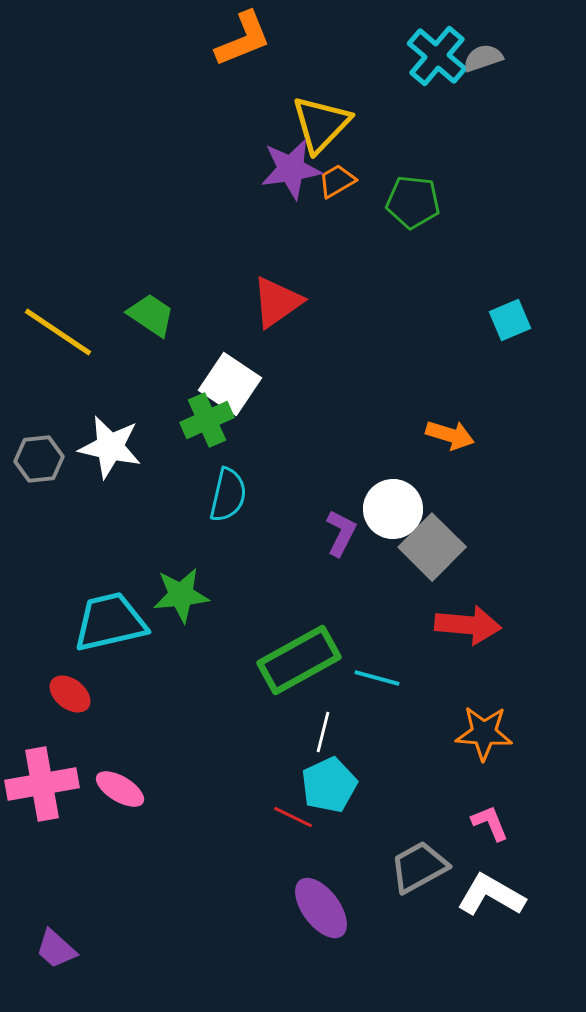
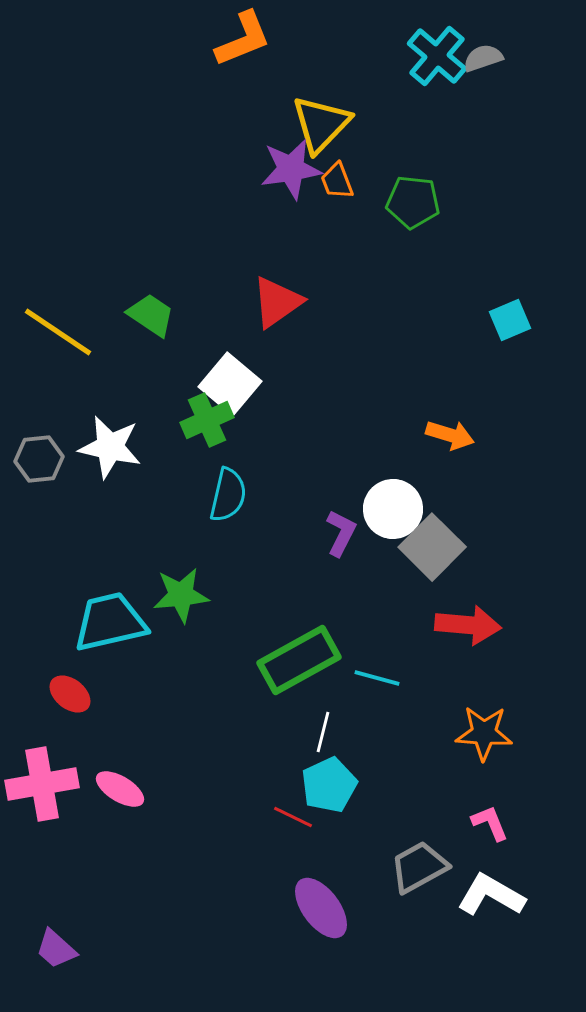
orange trapezoid: rotated 81 degrees counterclockwise
white square: rotated 6 degrees clockwise
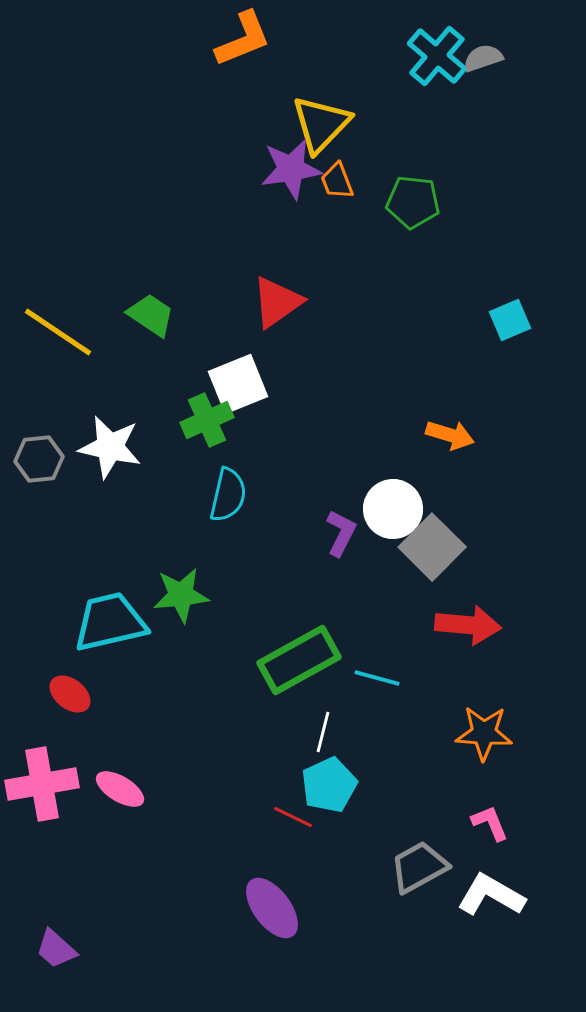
white square: moved 8 px right; rotated 28 degrees clockwise
purple ellipse: moved 49 px left
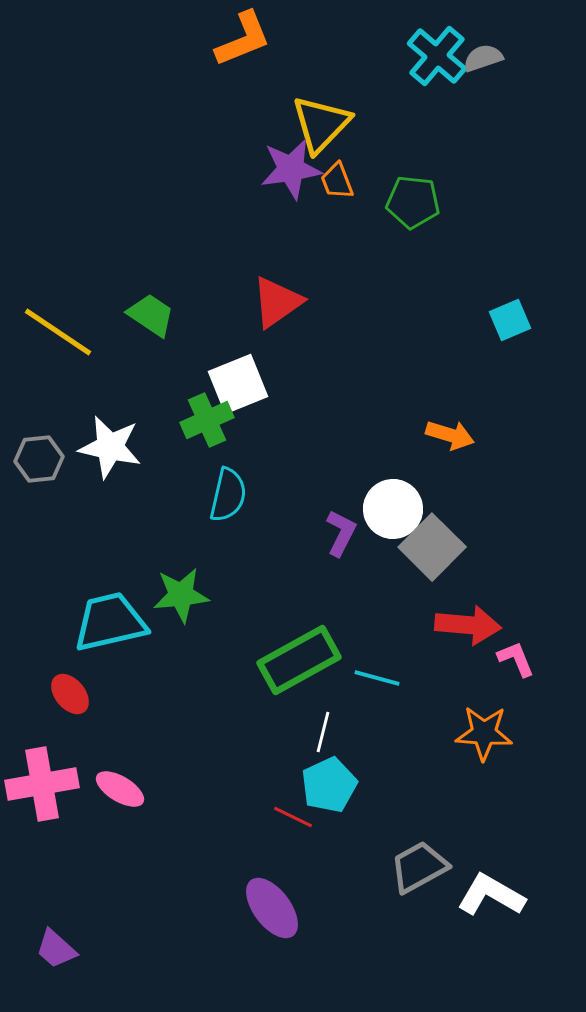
red ellipse: rotated 12 degrees clockwise
pink L-shape: moved 26 px right, 164 px up
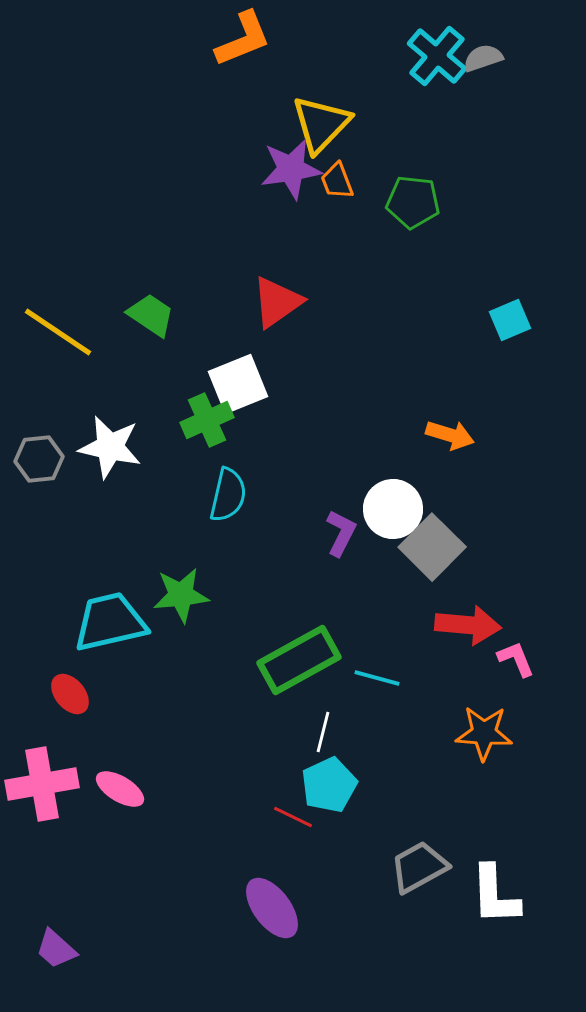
white L-shape: moved 4 px right; rotated 122 degrees counterclockwise
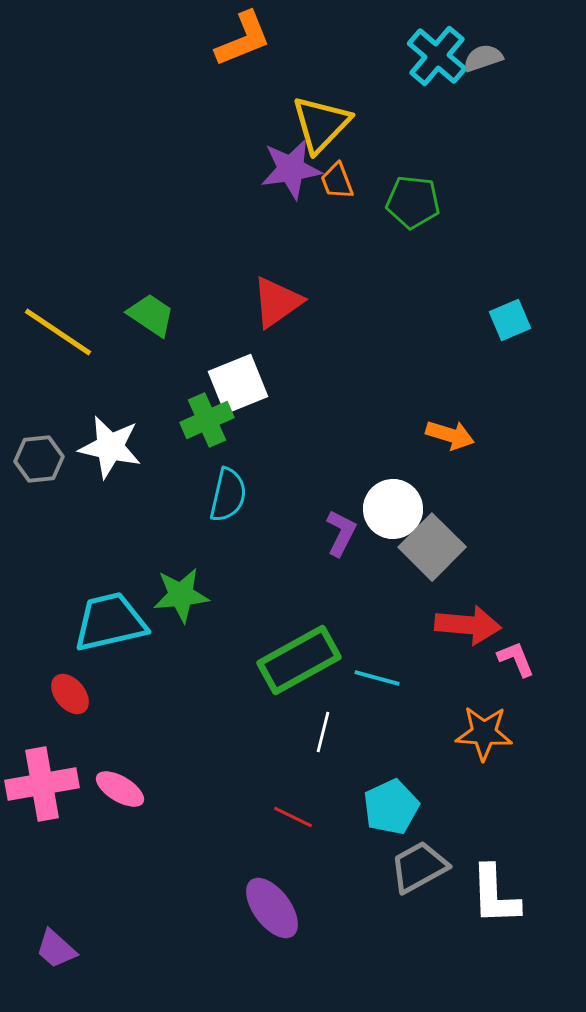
cyan pentagon: moved 62 px right, 22 px down
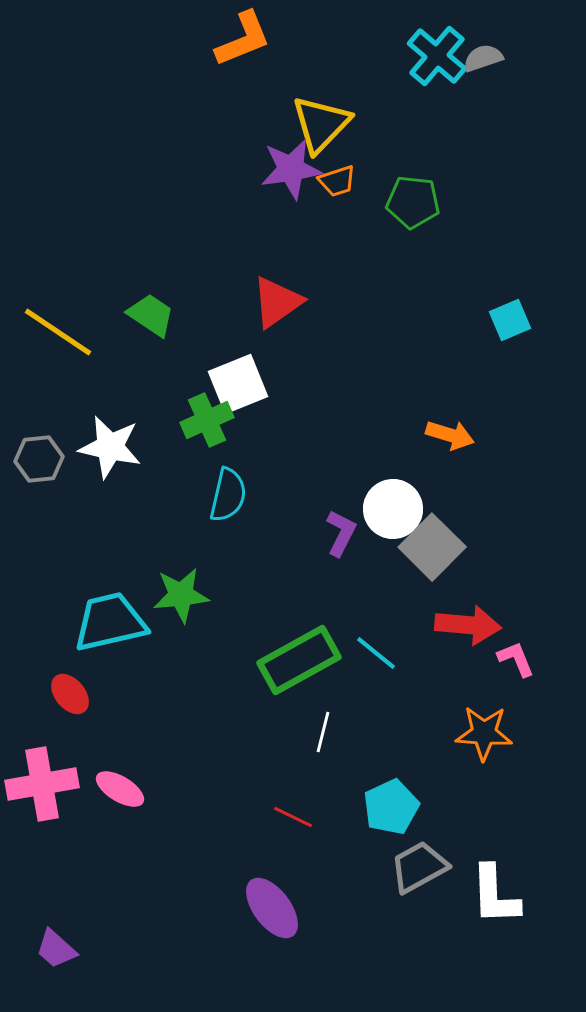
orange trapezoid: rotated 87 degrees counterclockwise
cyan line: moved 1 px left, 25 px up; rotated 24 degrees clockwise
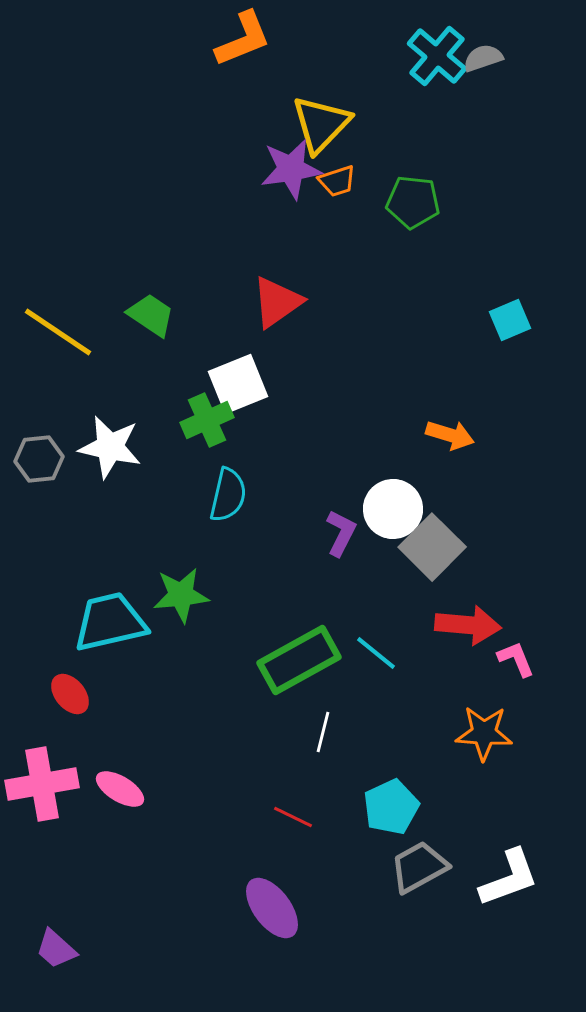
white L-shape: moved 14 px right, 17 px up; rotated 108 degrees counterclockwise
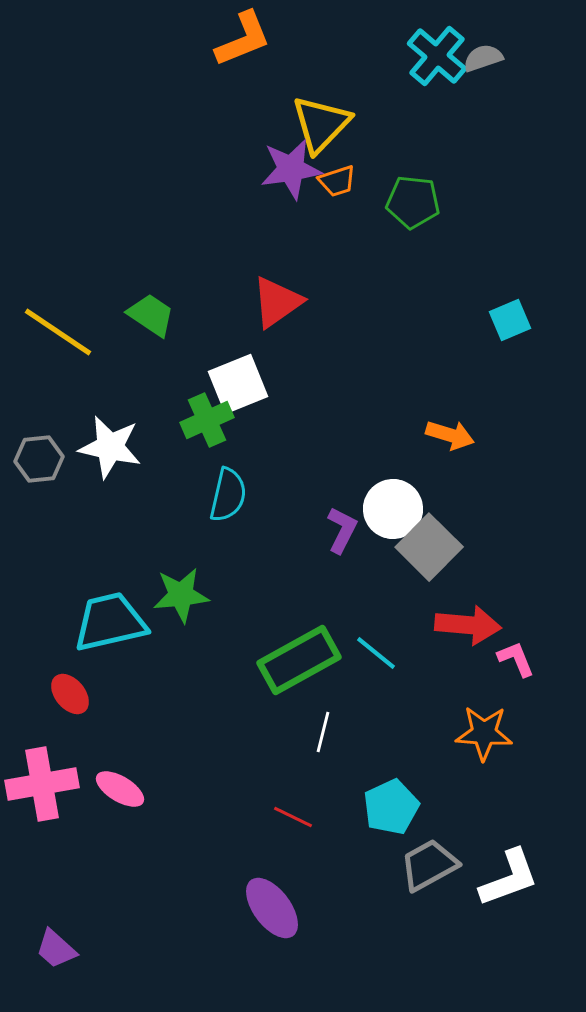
purple L-shape: moved 1 px right, 3 px up
gray square: moved 3 px left
gray trapezoid: moved 10 px right, 2 px up
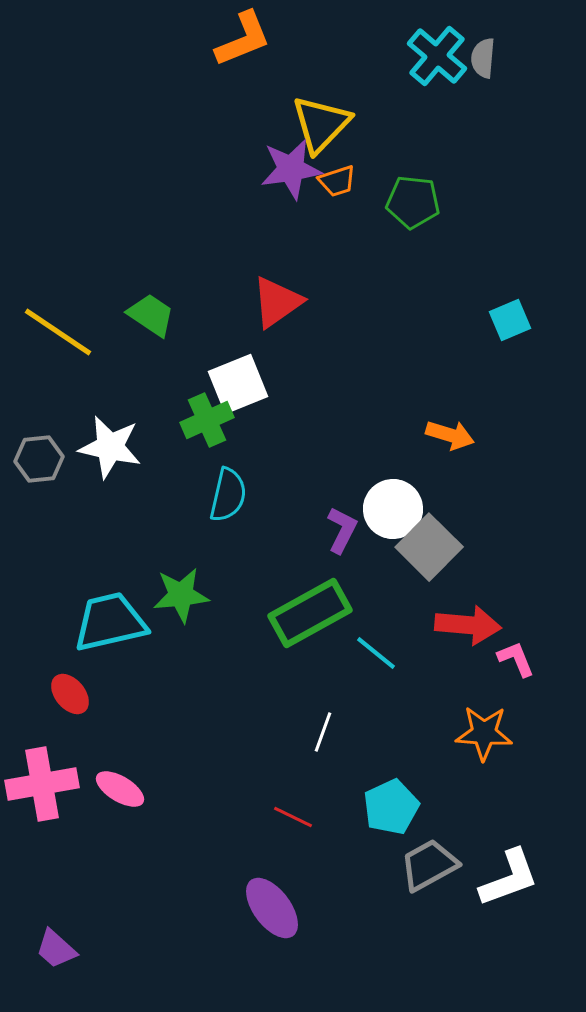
gray semicircle: rotated 66 degrees counterclockwise
green rectangle: moved 11 px right, 47 px up
white line: rotated 6 degrees clockwise
